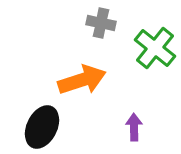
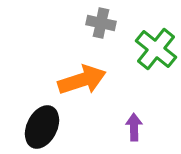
green cross: moved 1 px right, 1 px down
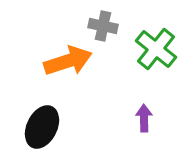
gray cross: moved 2 px right, 3 px down
orange arrow: moved 14 px left, 19 px up
purple arrow: moved 10 px right, 9 px up
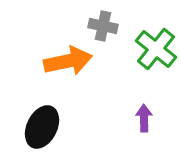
orange arrow: rotated 6 degrees clockwise
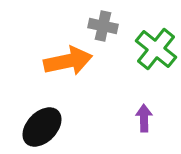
black ellipse: rotated 18 degrees clockwise
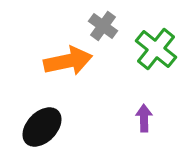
gray cross: rotated 24 degrees clockwise
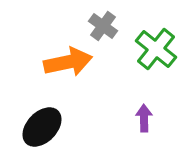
orange arrow: moved 1 px down
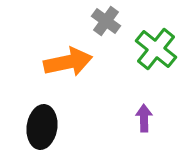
gray cross: moved 3 px right, 5 px up
black ellipse: rotated 36 degrees counterclockwise
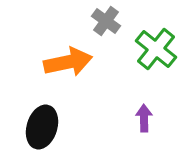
black ellipse: rotated 9 degrees clockwise
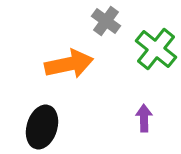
orange arrow: moved 1 px right, 2 px down
